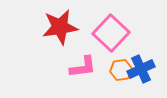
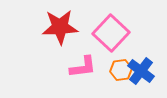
red star: rotated 6 degrees clockwise
blue cross: moved 2 px down; rotated 28 degrees counterclockwise
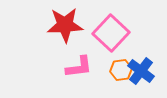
red star: moved 5 px right, 2 px up
pink L-shape: moved 4 px left
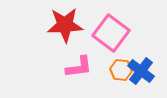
pink square: rotated 6 degrees counterclockwise
orange hexagon: rotated 15 degrees clockwise
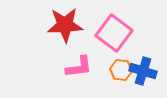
pink square: moved 3 px right
blue cross: moved 2 px right; rotated 20 degrees counterclockwise
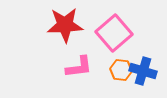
pink square: rotated 12 degrees clockwise
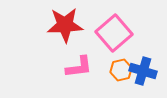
orange hexagon: rotated 20 degrees counterclockwise
